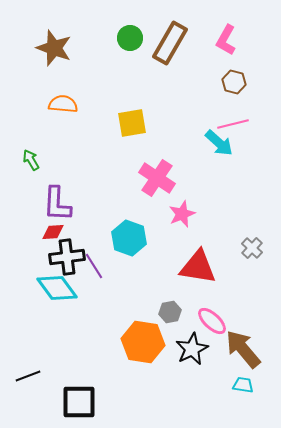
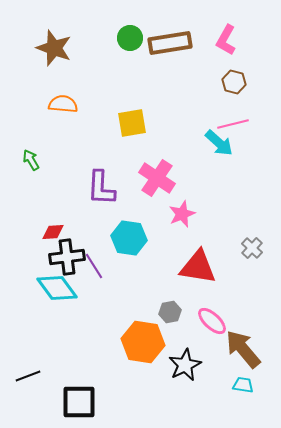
brown rectangle: rotated 51 degrees clockwise
purple L-shape: moved 44 px right, 16 px up
cyan hexagon: rotated 12 degrees counterclockwise
black star: moved 7 px left, 16 px down
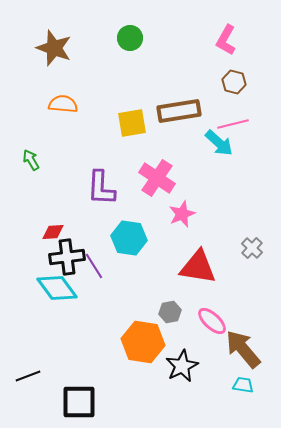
brown rectangle: moved 9 px right, 68 px down
black star: moved 3 px left, 1 px down
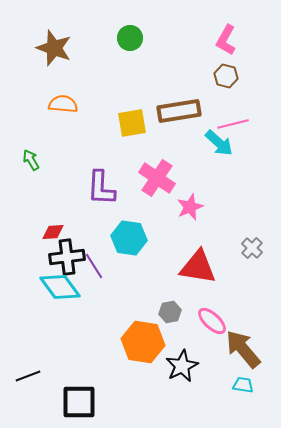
brown hexagon: moved 8 px left, 6 px up
pink star: moved 8 px right, 7 px up
cyan diamond: moved 3 px right, 1 px up
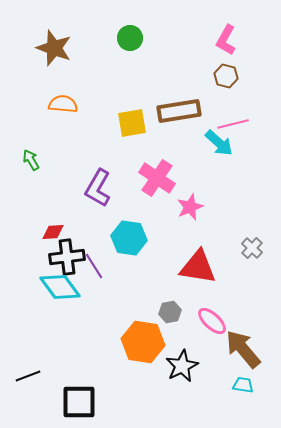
purple L-shape: moved 3 px left; rotated 27 degrees clockwise
